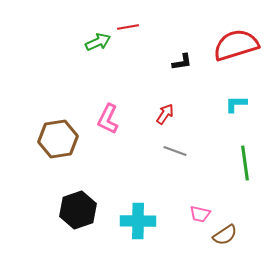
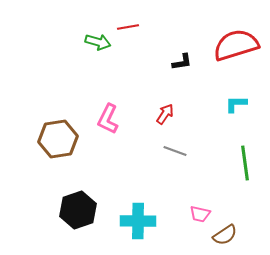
green arrow: rotated 40 degrees clockwise
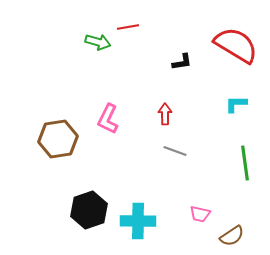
red semicircle: rotated 48 degrees clockwise
red arrow: rotated 35 degrees counterclockwise
black hexagon: moved 11 px right
brown semicircle: moved 7 px right, 1 px down
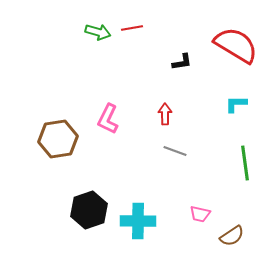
red line: moved 4 px right, 1 px down
green arrow: moved 10 px up
